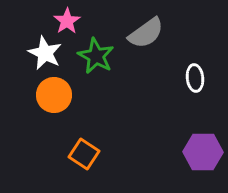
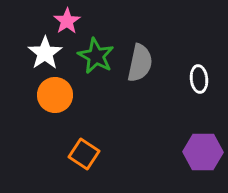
gray semicircle: moved 6 px left, 30 px down; rotated 42 degrees counterclockwise
white star: rotated 12 degrees clockwise
white ellipse: moved 4 px right, 1 px down
orange circle: moved 1 px right
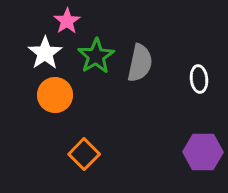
green star: rotated 12 degrees clockwise
orange square: rotated 12 degrees clockwise
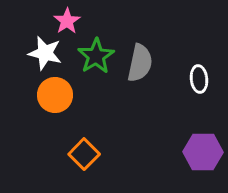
white star: rotated 24 degrees counterclockwise
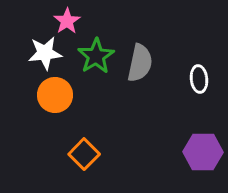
white star: rotated 20 degrees counterclockwise
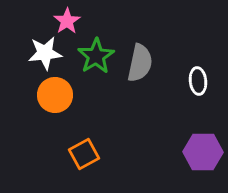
white ellipse: moved 1 px left, 2 px down
orange square: rotated 16 degrees clockwise
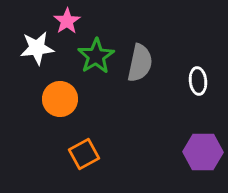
white star: moved 8 px left, 5 px up
orange circle: moved 5 px right, 4 px down
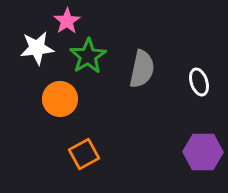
green star: moved 8 px left
gray semicircle: moved 2 px right, 6 px down
white ellipse: moved 1 px right, 1 px down; rotated 12 degrees counterclockwise
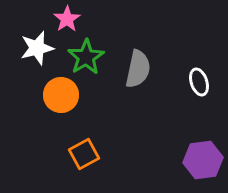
pink star: moved 2 px up
white star: rotated 8 degrees counterclockwise
green star: moved 2 px left, 1 px down
gray semicircle: moved 4 px left
orange circle: moved 1 px right, 4 px up
purple hexagon: moved 8 px down; rotated 9 degrees counterclockwise
